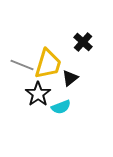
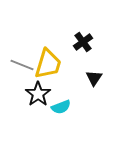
black cross: rotated 12 degrees clockwise
black triangle: moved 24 px right; rotated 18 degrees counterclockwise
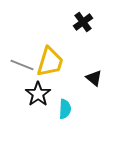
black cross: moved 20 px up
yellow trapezoid: moved 2 px right, 2 px up
black triangle: rotated 24 degrees counterclockwise
cyan semicircle: moved 4 px right, 2 px down; rotated 66 degrees counterclockwise
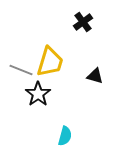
gray line: moved 1 px left, 5 px down
black triangle: moved 1 px right, 2 px up; rotated 24 degrees counterclockwise
cyan semicircle: moved 27 px down; rotated 12 degrees clockwise
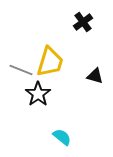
cyan semicircle: moved 3 px left, 1 px down; rotated 66 degrees counterclockwise
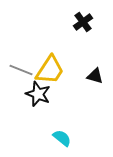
yellow trapezoid: moved 8 px down; rotated 16 degrees clockwise
black star: rotated 15 degrees counterclockwise
cyan semicircle: moved 1 px down
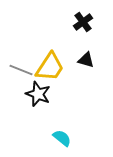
yellow trapezoid: moved 3 px up
black triangle: moved 9 px left, 16 px up
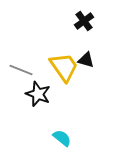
black cross: moved 1 px right, 1 px up
yellow trapezoid: moved 14 px right; rotated 68 degrees counterclockwise
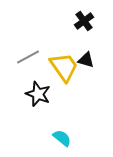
gray line: moved 7 px right, 13 px up; rotated 50 degrees counterclockwise
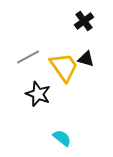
black triangle: moved 1 px up
